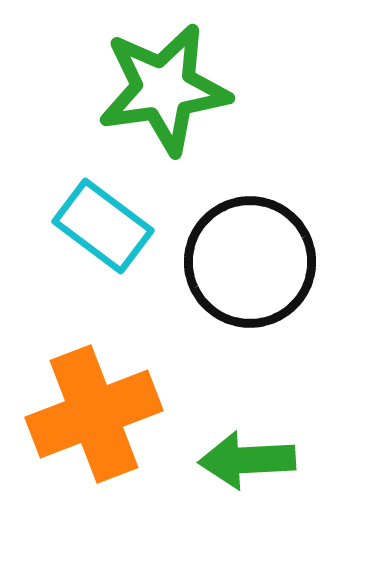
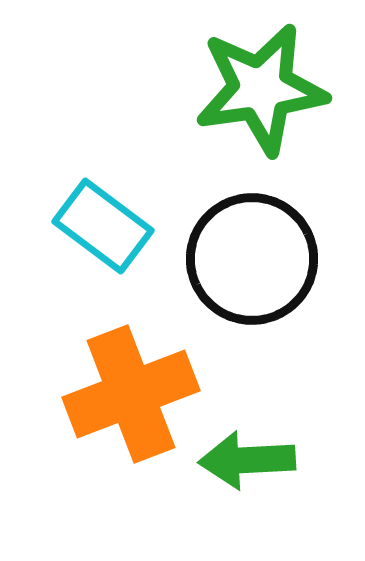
green star: moved 97 px right
black circle: moved 2 px right, 3 px up
orange cross: moved 37 px right, 20 px up
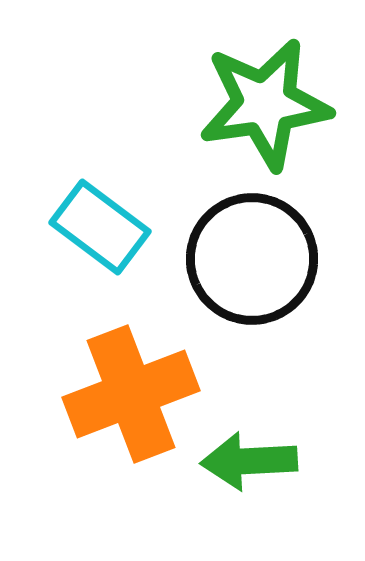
green star: moved 4 px right, 15 px down
cyan rectangle: moved 3 px left, 1 px down
green arrow: moved 2 px right, 1 px down
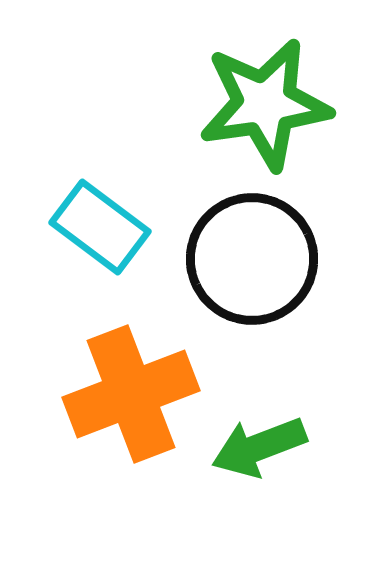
green arrow: moved 10 px right, 14 px up; rotated 18 degrees counterclockwise
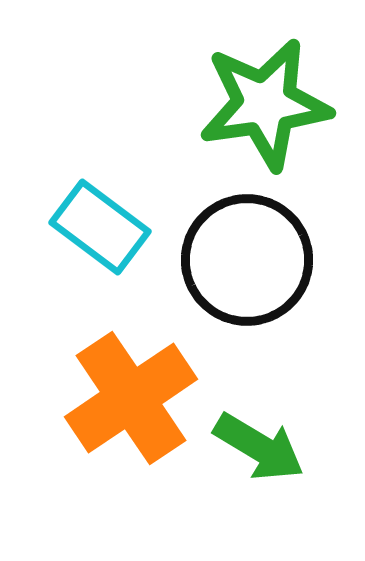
black circle: moved 5 px left, 1 px down
orange cross: moved 4 px down; rotated 13 degrees counterclockwise
green arrow: rotated 128 degrees counterclockwise
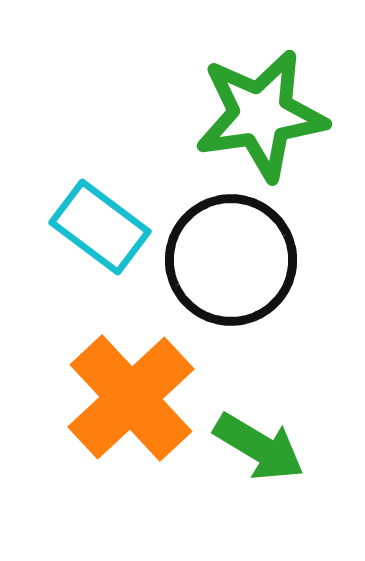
green star: moved 4 px left, 11 px down
black circle: moved 16 px left
orange cross: rotated 9 degrees counterclockwise
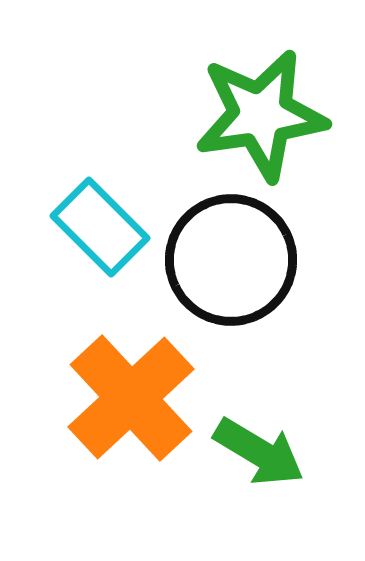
cyan rectangle: rotated 8 degrees clockwise
green arrow: moved 5 px down
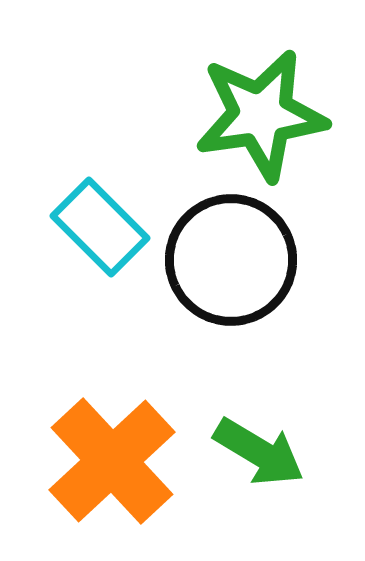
orange cross: moved 19 px left, 63 px down
